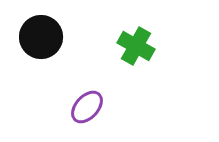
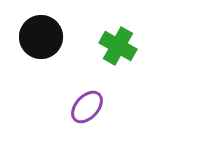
green cross: moved 18 px left
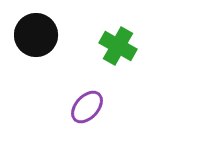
black circle: moved 5 px left, 2 px up
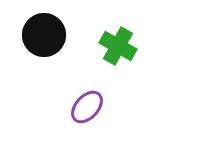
black circle: moved 8 px right
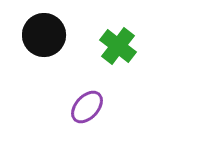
green cross: rotated 9 degrees clockwise
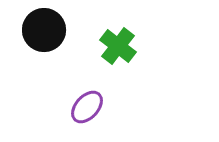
black circle: moved 5 px up
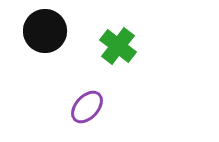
black circle: moved 1 px right, 1 px down
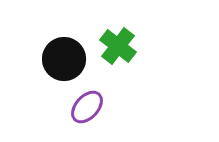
black circle: moved 19 px right, 28 px down
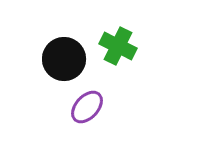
green cross: rotated 12 degrees counterclockwise
